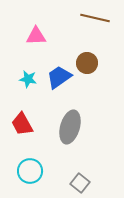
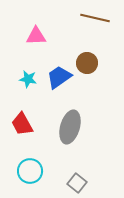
gray square: moved 3 px left
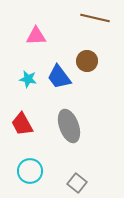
brown circle: moved 2 px up
blue trapezoid: rotated 92 degrees counterclockwise
gray ellipse: moved 1 px left, 1 px up; rotated 36 degrees counterclockwise
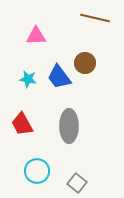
brown circle: moved 2 px left, 2 px down
gray ellipse: rotated 20 degrees clockwise
cyan circle: moved 7 px right
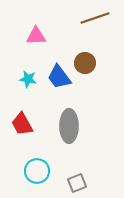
brown line: rotated 32 degrees counterclockwise
gray square: rotated 30 degrees clockwise
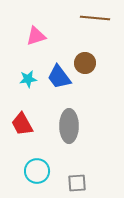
brown line: rotated 24 degrees clockwise
pink triangle: rotated 15 degrees counterclockwise
cyan star: rotated 18 degrees counterclockwise
gray square: rotated 18 degrees clockwise
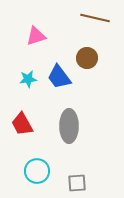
brown line: rotated 8 degrees clockwise
brown circle: moved 2 px right, 5 px up
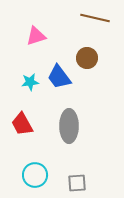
cyan star: moved 2 px right, 3 px down
cyan circle: moved 2 px left, 4 px down
